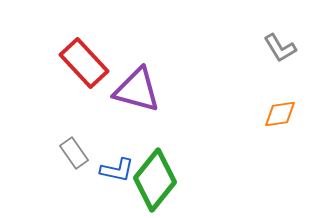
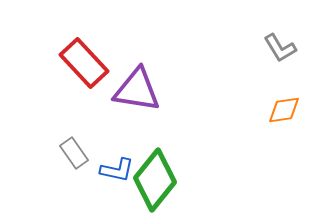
purple triangle: rotated 6 degrees counterclockwise
orange diamond: moved 4 px right, 4 px up
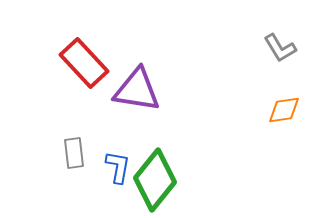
gray rectangle: rotated 28 degrees clockwise
blue L-shape: moved 1 px right, 3 px up; rotated 92 degrees counterclockwise
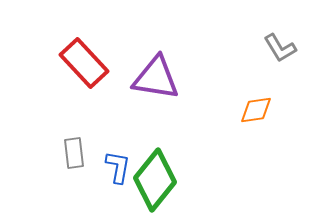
purple triangle: moved 19 px right, 12 px up
orange diamond: moved 28 px left
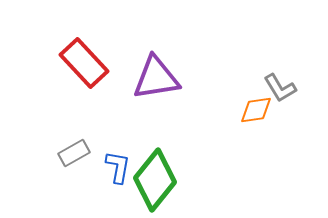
gray L-shape: moved 40 px down
purple triangle: rotated 18 degrees counterclockwise
gray rectangle: rotated 68 degrees clockwise
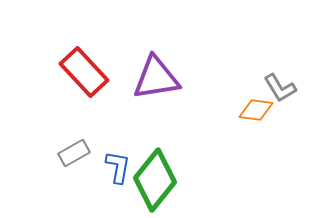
red rectangle: moved 9 px down
orange diamond: rotated 16 degrees clockwise
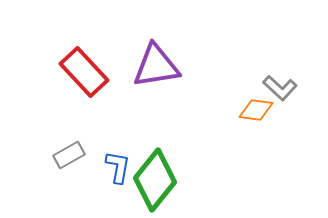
purple triangle: moved 12 px up
gray L-shape: rotated 16 degrees counterclockwise
gray rectangle: moved 5 px left, 2 px down
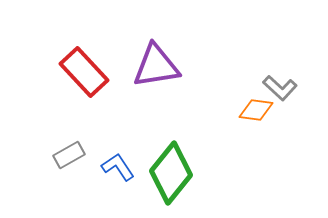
blue L-shape: rotated 44 degrees counterclockwise
green diamond: moved 16 px right, 7 px up
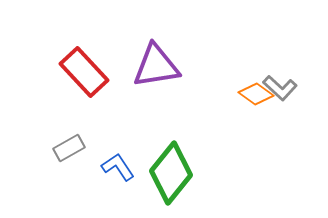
orange diamond: moved 16 px up; rotated 28 degrees clockwise
gray rectangle: moved 7 px up
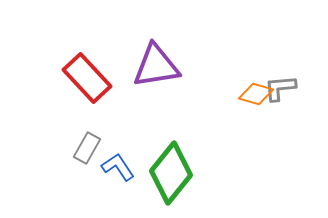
red rectangle: moved 3 px right, 6 px down
gray L-shape: rotated 132 degrees clockwise
orange diamond: rotated 20 degrees counterclockwise
gray rectangle: moved 18 px right; rotated 32 degrees counterclockwise
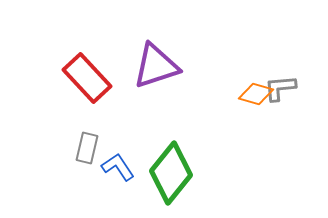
purple triangle: rotated 9 degrees counterclockwise
gray rectangle: rotated 16 degrees counterclockwise
